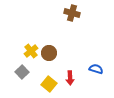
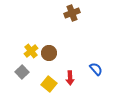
brown cross: rotated 35 degrees counterclockwise
blue semicircle: rotated 32 degrees clockwise
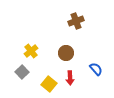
brown cross: moved 4 px right, 8 px down
brown circle: moved 17 px right
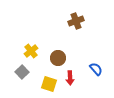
brown circle: moved 8 px left, 5 px down
yellow square: rotated 21 degrees counterclockwise
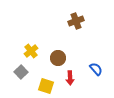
gray square: moved 1 px left
yellow square: moved 3 px left, 2 px down
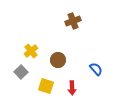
brown cross: moved 3 px left
brown circle: moved 2 px down
red arrow: moved 2 px right, 10 px down
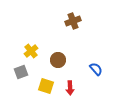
gray square: rotated 24 degrees clockwise
red arrow: moved 2 px left
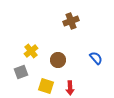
brown cross: moved 2 px left
blue semicircle: moved 11 px up
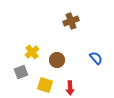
yellow cross: moved 1 px right, 1 px down
brown circle: moved 1 px left
yellow square: moved 1 px left, 1 px up
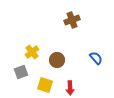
brown cross: moved 1 px right, 1 px up
